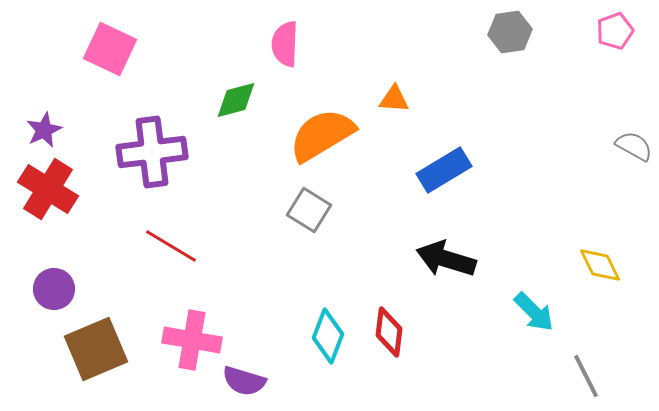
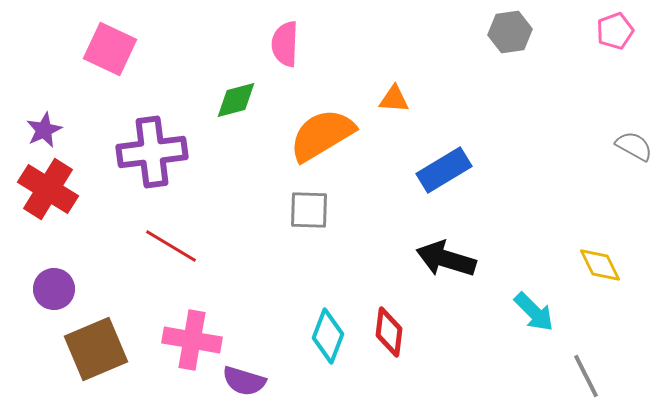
gray square: rotated 30 degrees counterclockwise
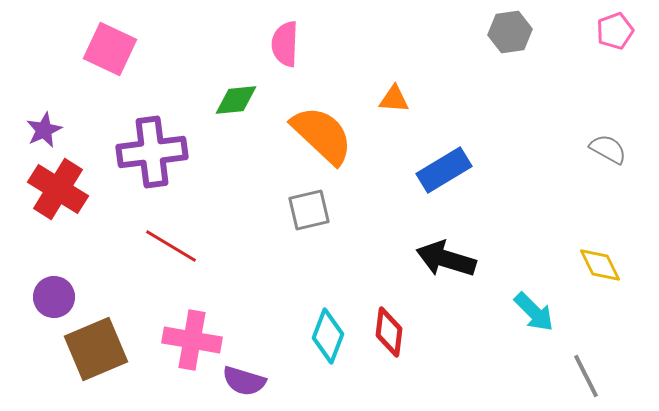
green diamond: rotated 9 degrees clockwise
orange semicircle: rotated 74 degrees clockwise
gray semicircle: moved 26 px left, 3 px down
red cross: moved 10 px right
gray square: rotated 15 degrees counterclockwise
purple circle: moved 8 px down
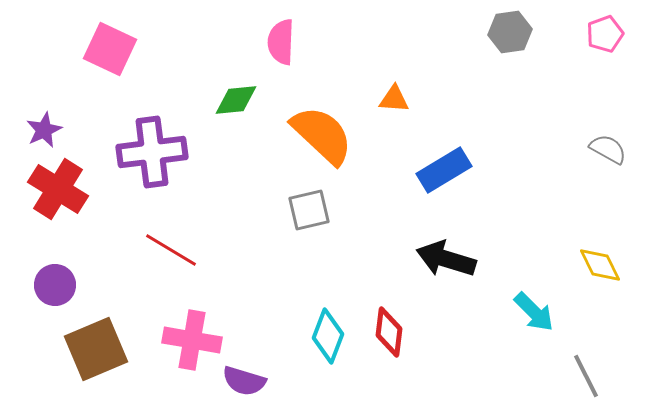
pink pentagon: moved 10 px left, 3 px down
pink semicircle: moved 4 px left, 2 px up
red line: moved 4 px down
purple circle: moved 1 px right, 12 px up
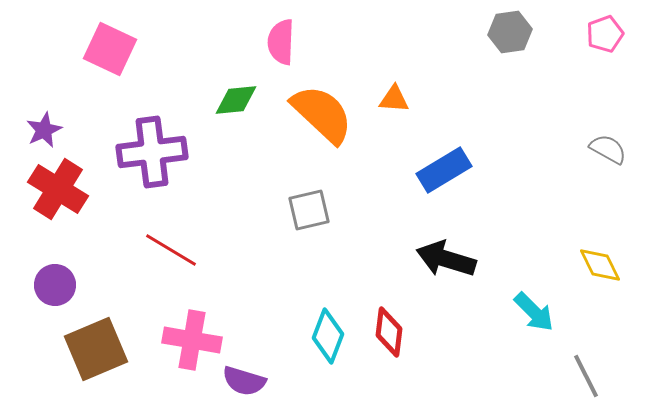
orange semicircle: moved 21 px up
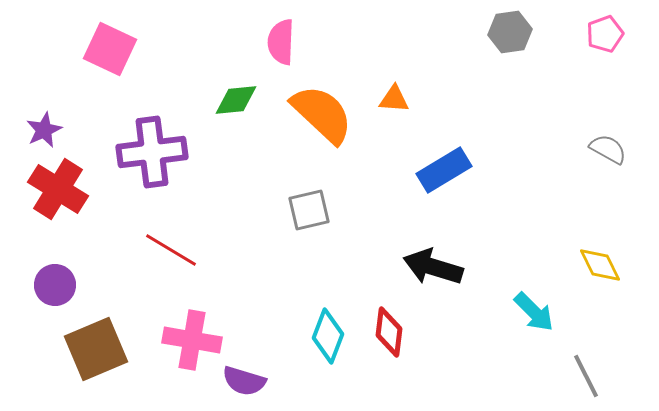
black arrow: moved 13 px left, 8 px down
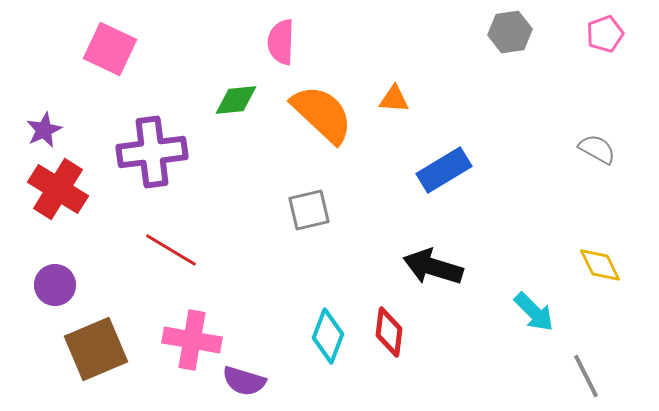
gray semicircle: moved 11 px left
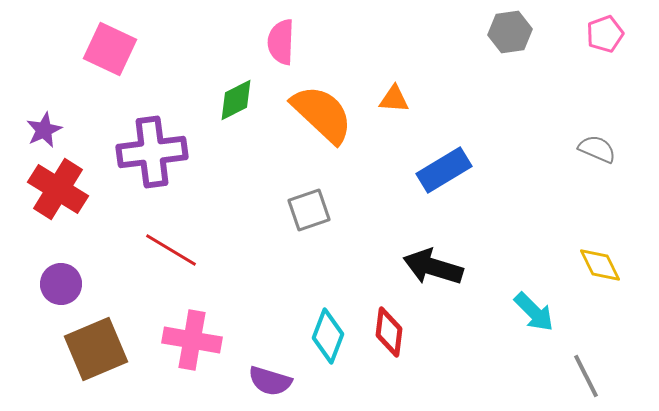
green diamond: rotated 21 degrees counterclockwise
gray semicircle: rotated 6 degrees counterclockwise
gray square: rotated 6 degrees counterclockwise
purple circle: moved 6 px right, 1 px up
purple semicircle: moved 26 px right
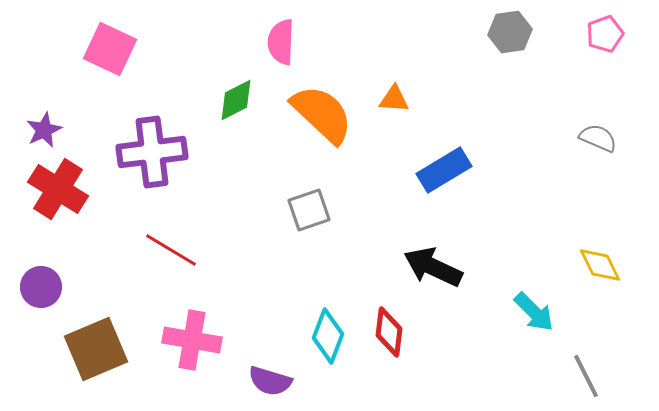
gray semicircle: moved 1 px right, 11 px up
black arrow: rotated 8 degrees clockwise
purple circle: moved 20 px left, 3 px down
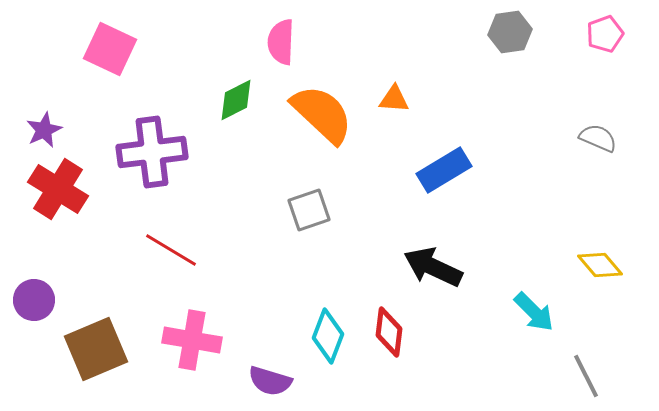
yellow diamond: rotated 15 degrees counterclockwise
purple circle: moved 7 px left, 13 px down
